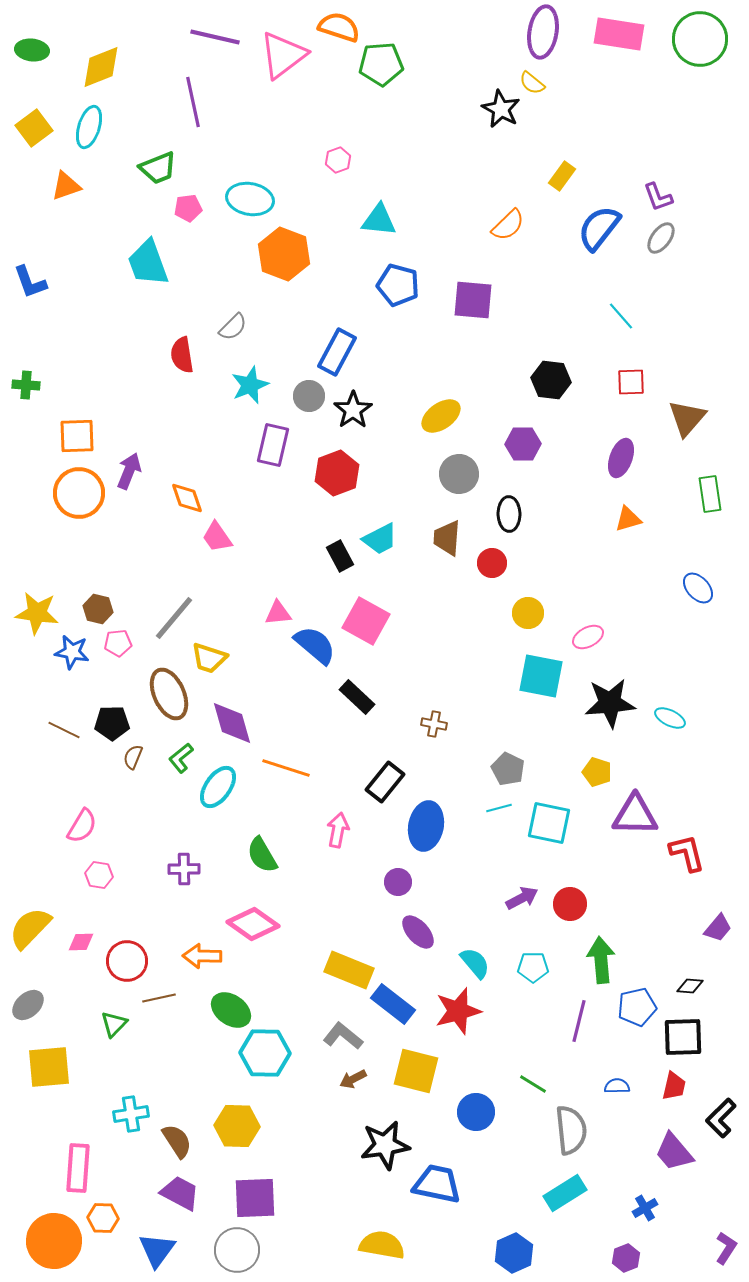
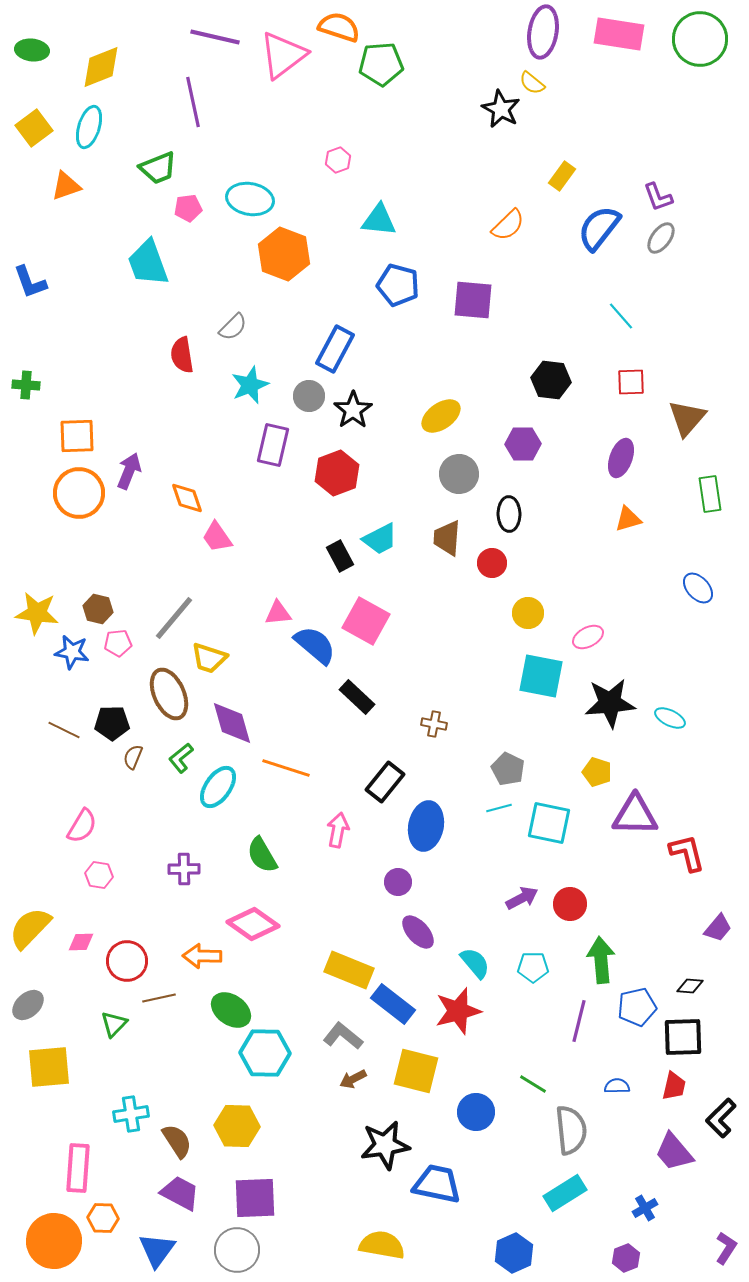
blue rectangle at (337, 352): moved 2 px left, 3 px up
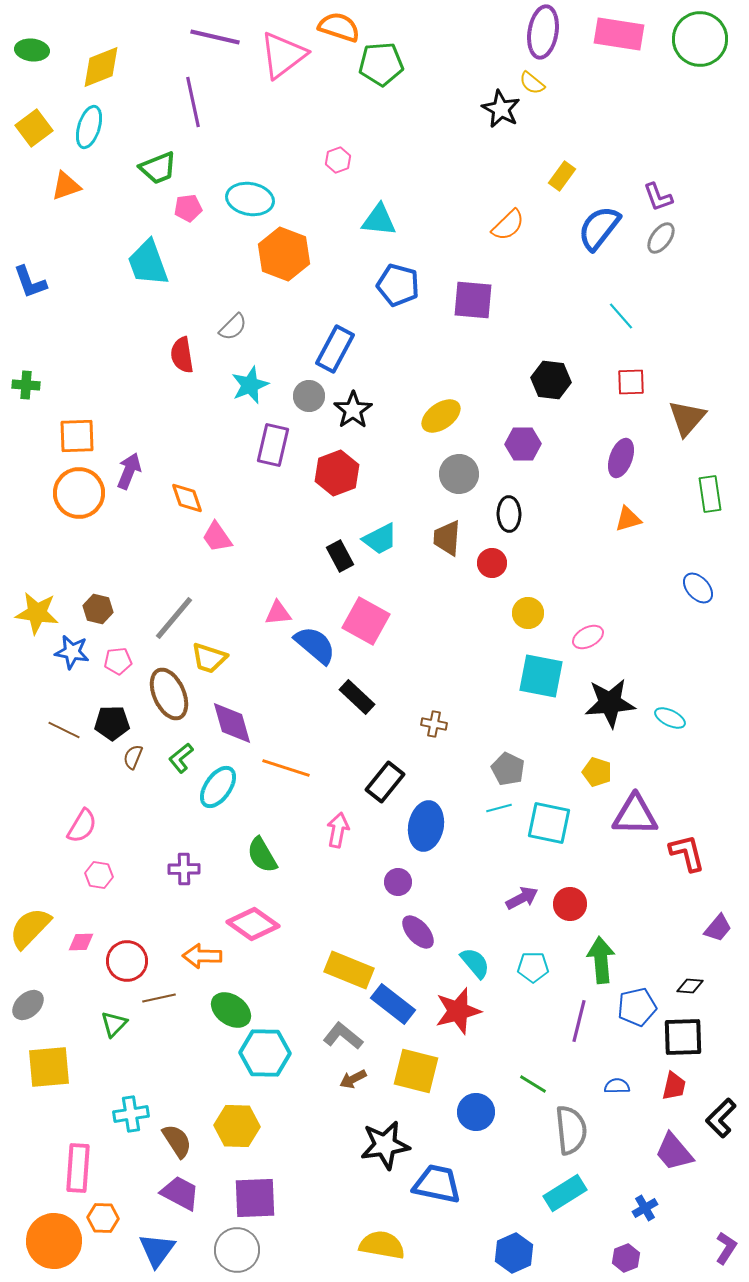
pink pentagon at (118, 643): moved 18 px down
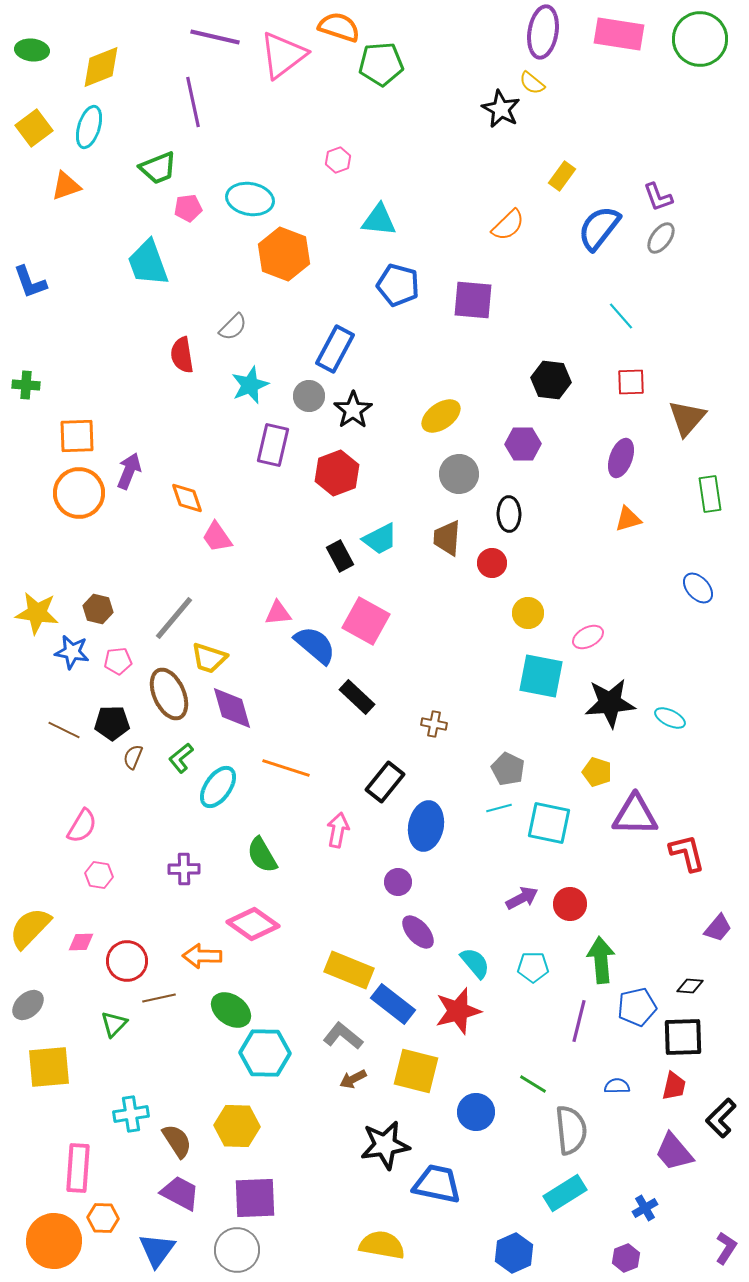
purple diamond at (232, 723): moved 15 px up
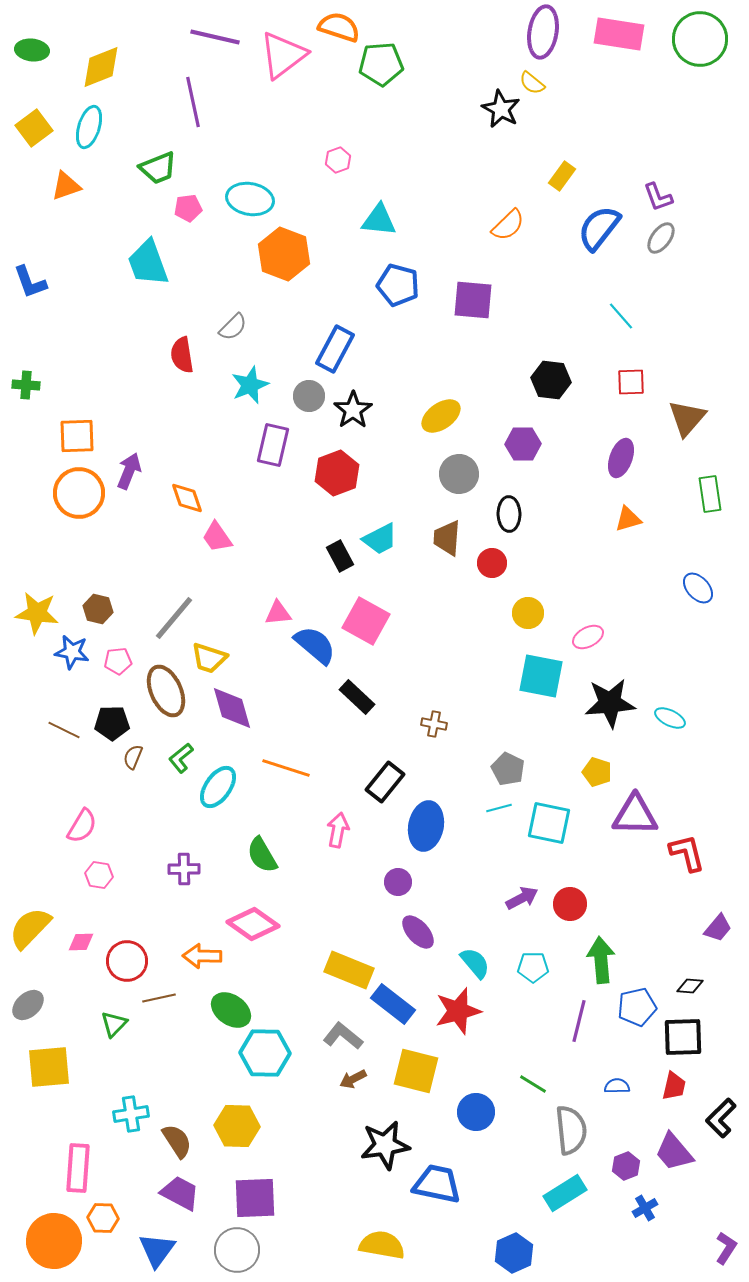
brown ellipse at (169, 694): moved 3 px left, 3 px up
purple hexagon at (626, 1258): moved 92 px up
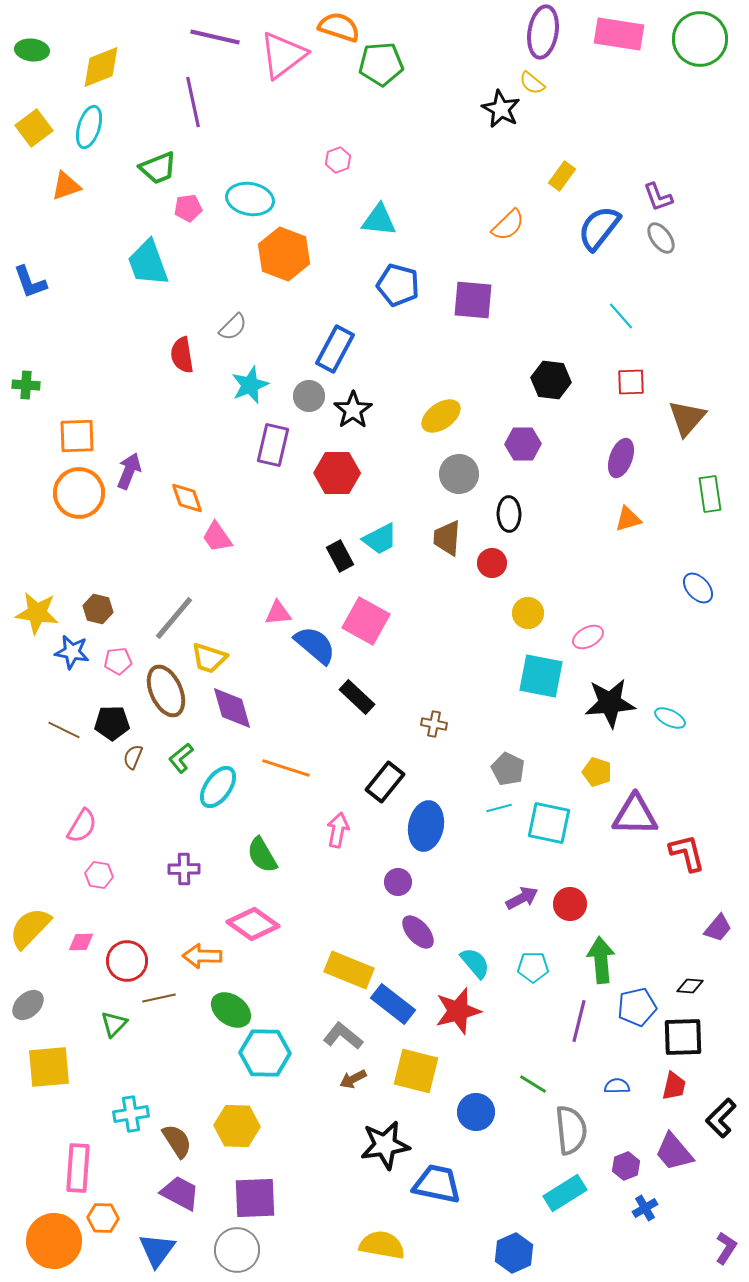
gray ellipse at (661, 238): rotated 72 degrees counterclockwise
red hexagon at (337, 473): rotated 21 degrees clockwise
